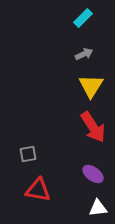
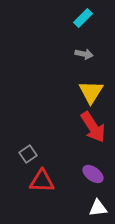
gray arrow: rotated 36 degrees clockwise
yellow triangle: moved 6 px down
gray square: rotated 24 degrees counterclockwise
red triangle: moved 4 px right, 9 px up; rotated 8 degrees counterclockwise
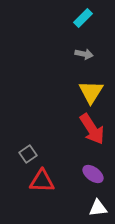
red arrow: moved 1 px left, 2 px down
